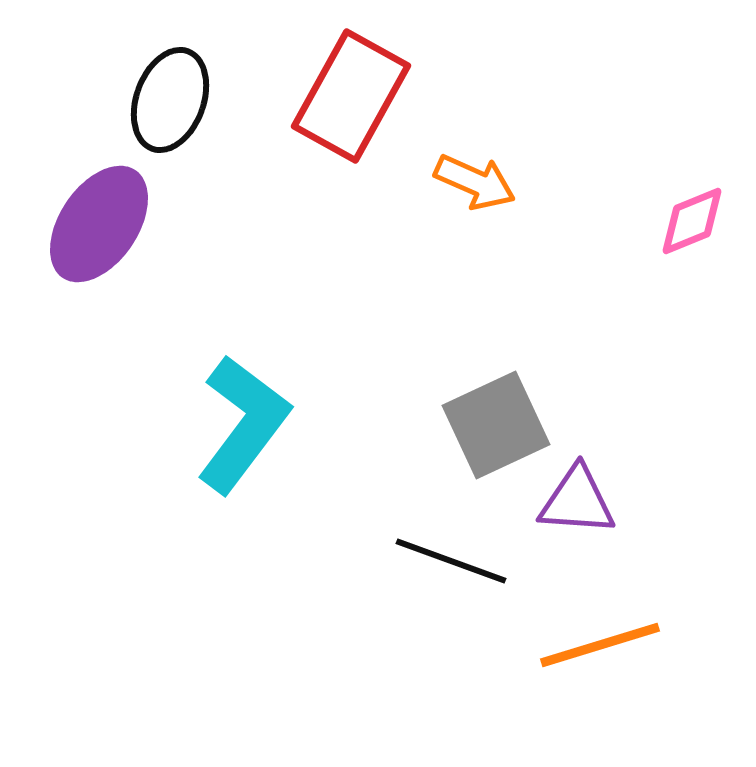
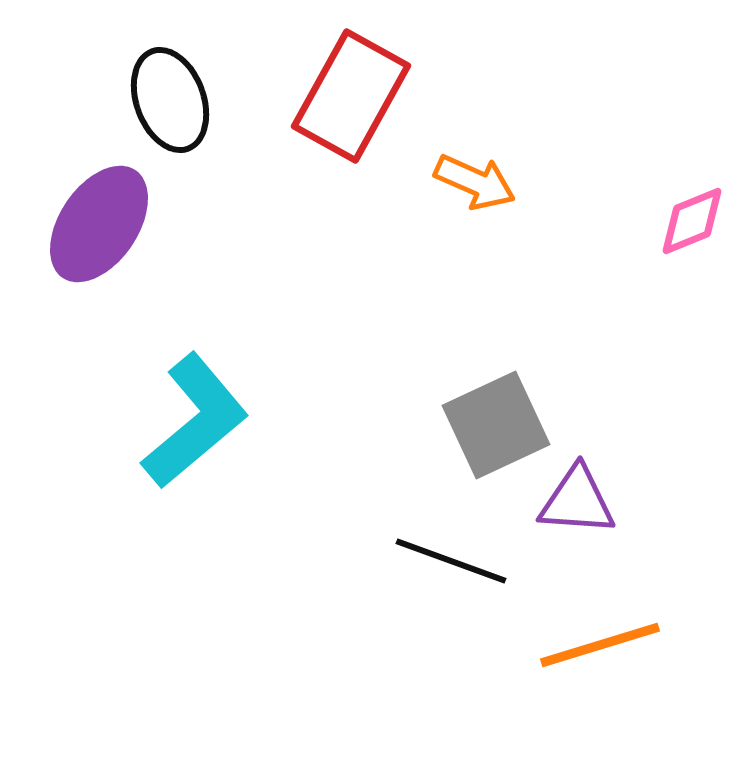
black ellipse: rotated 40 degrees counterclockwise
cyan L-shape: moved 48 px left, 3 px up; rotated 13 degrees clockwise
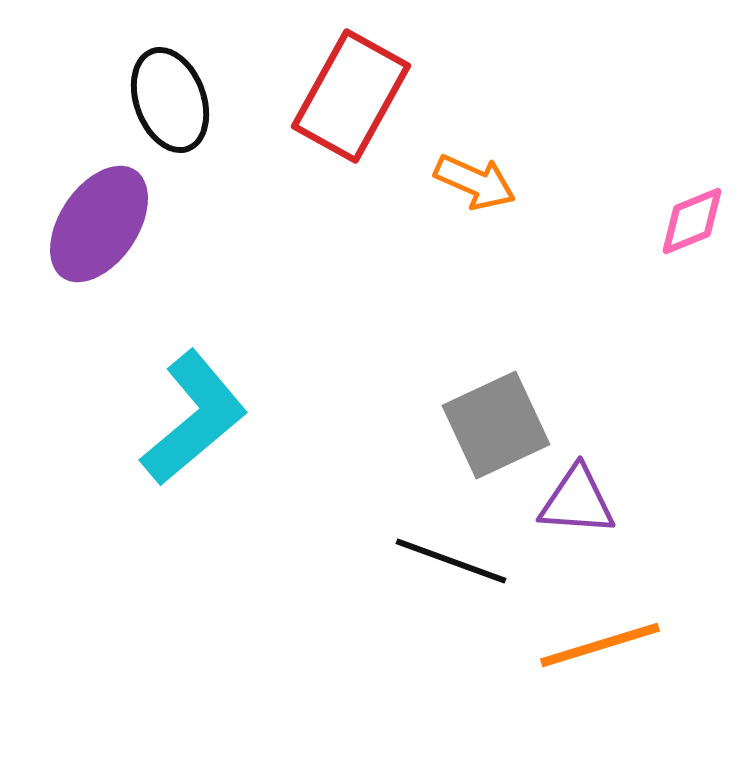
cyan L-shape: moved 1 px left, 3 px up
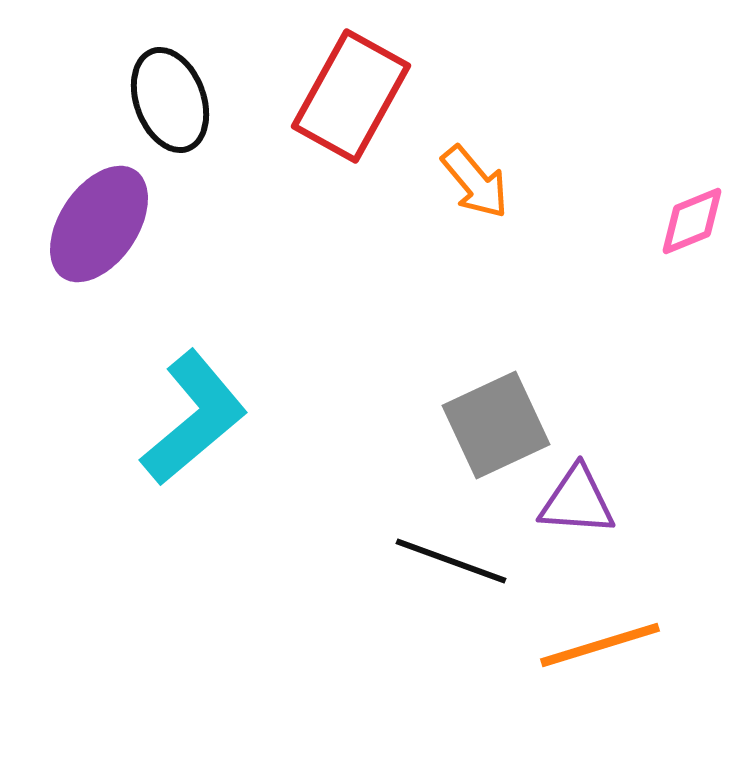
orange arrow: rotated 26 degrees clockwise
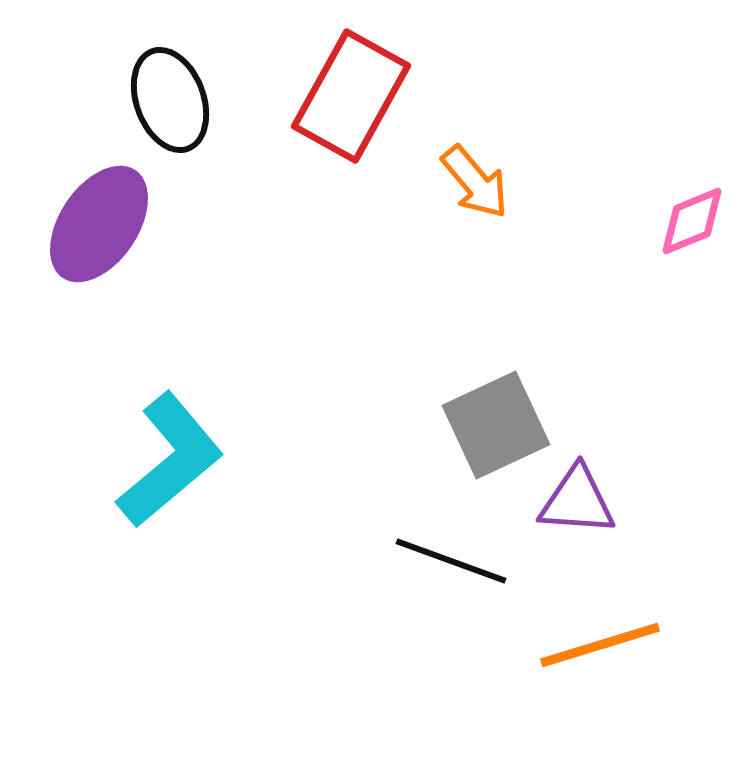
cyan L-shape: moved 24 px left, 42 px down
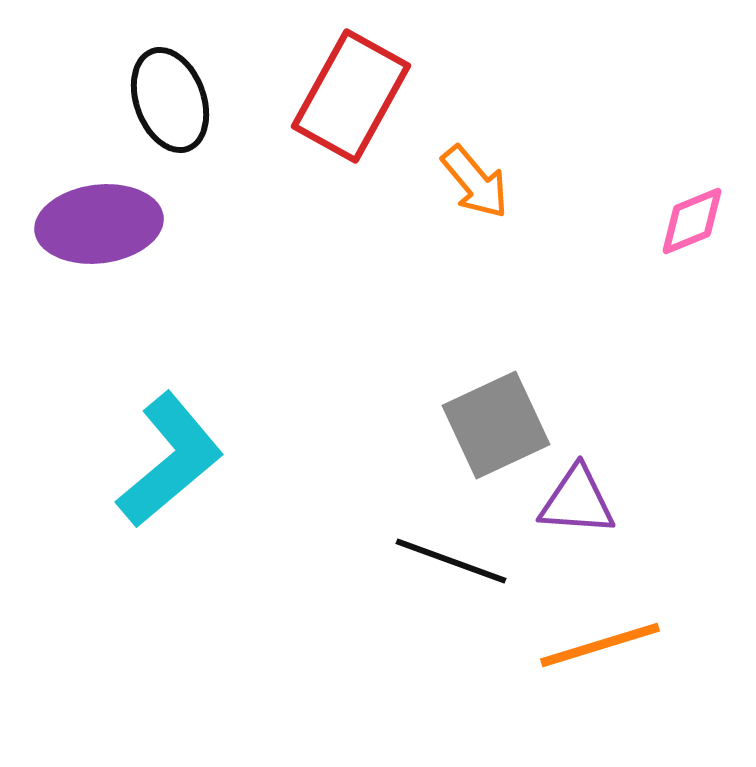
purple ellipse: rotated 49 degrees clockwise
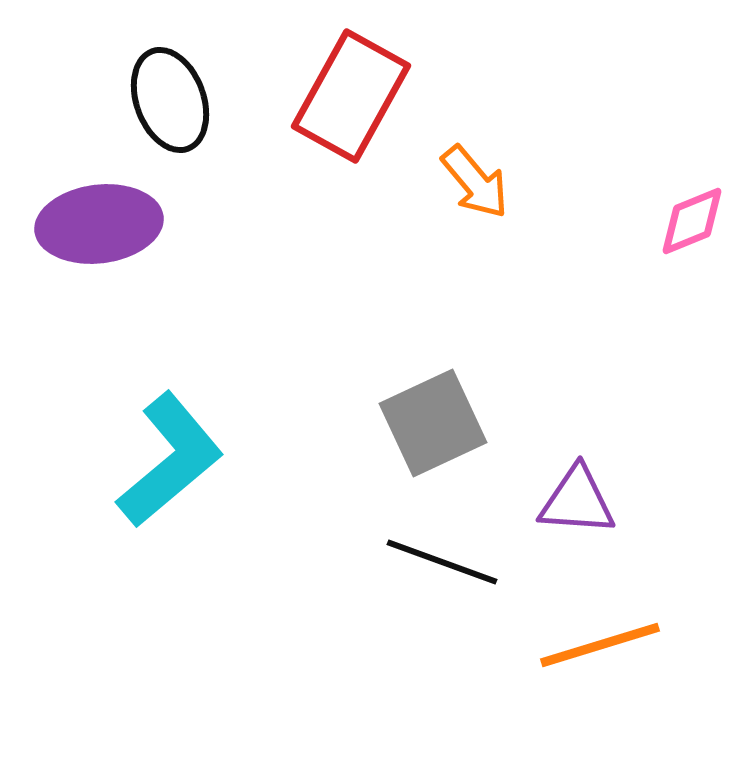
gray square: moved 63 px left, 2 px up
black line: moved 9 px left, 1 px down
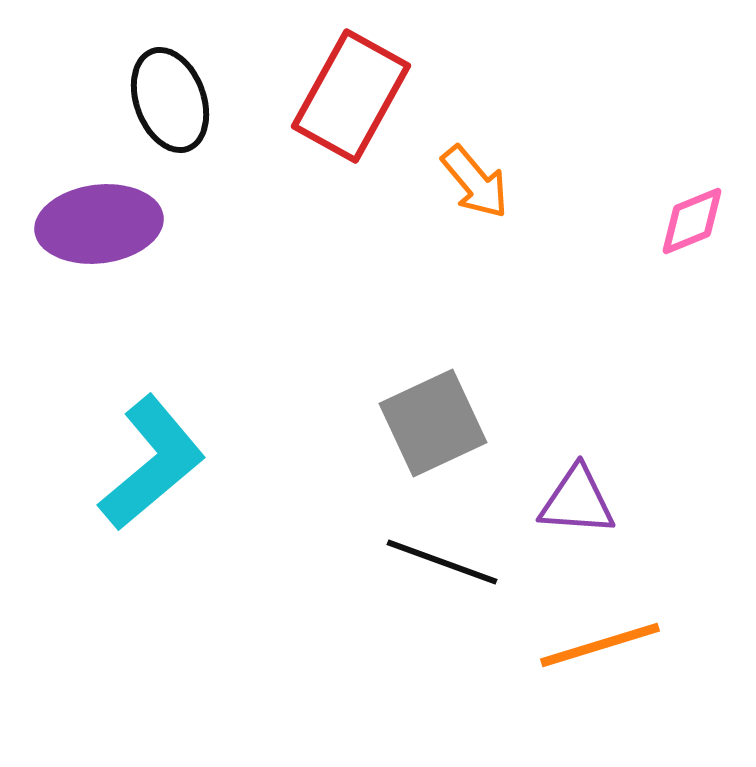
cyan L-shape: moved 18 px left, 3 px down
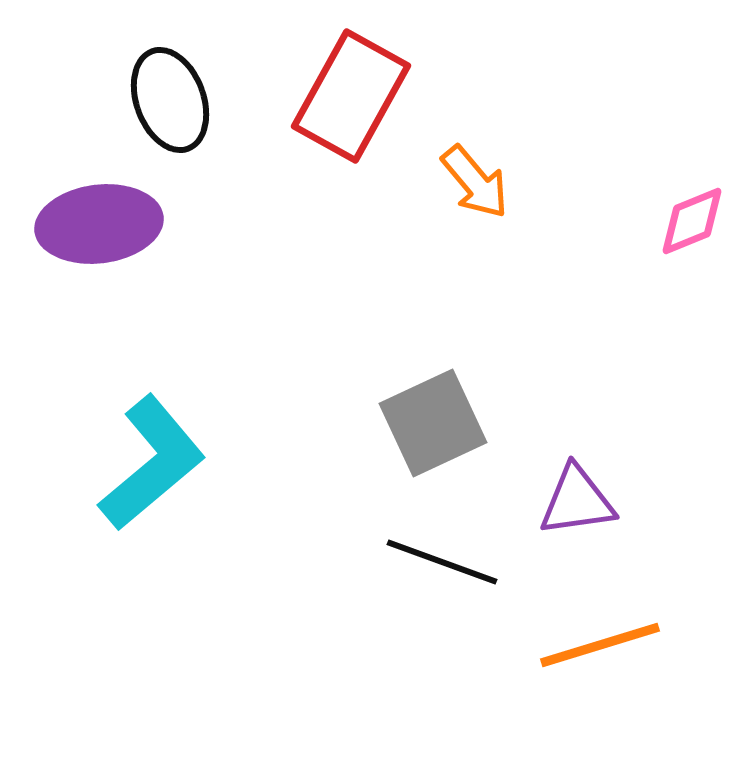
purple triangle: rotated 12 degrees counterclockwise
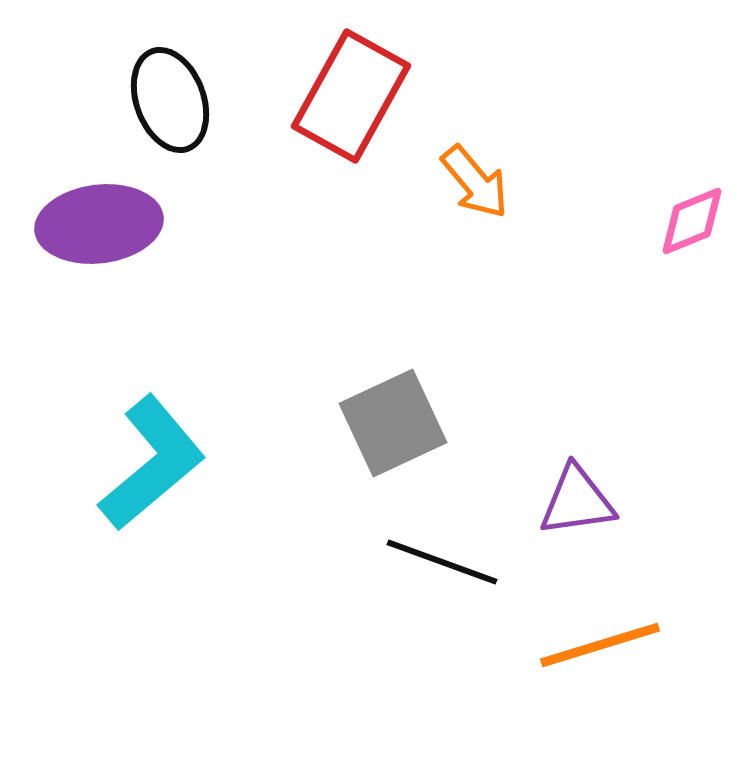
gray square: moved 40 px left
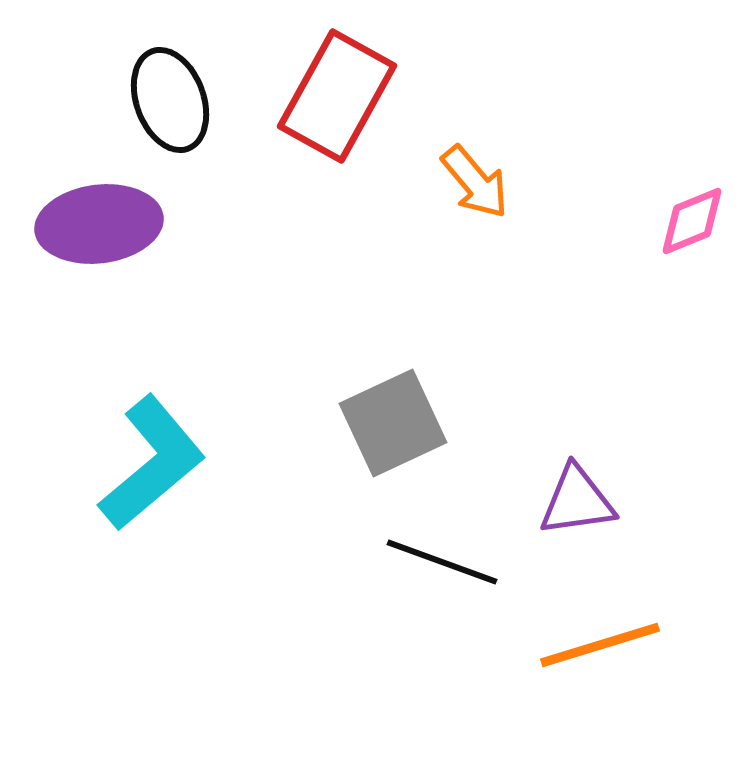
red rectangle: moved 14 px left
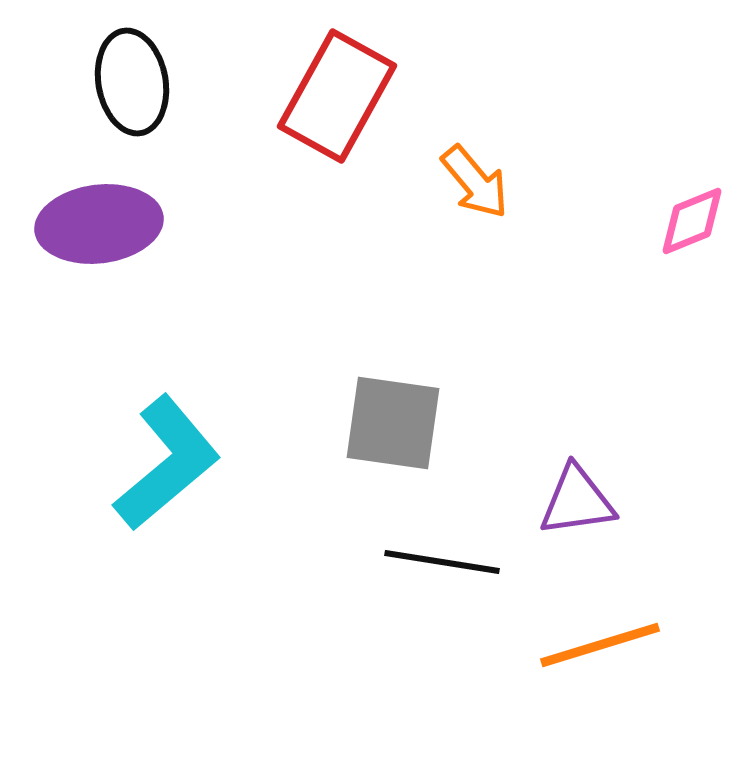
black ellipse: moved 38 px left, 18 px up; rotated 10 degrees clockwise
gray square: rotated 33 degrees clockwise
cyan L-shape: moved 15 px right
black line: rotated 11 degrees counterclockwise
